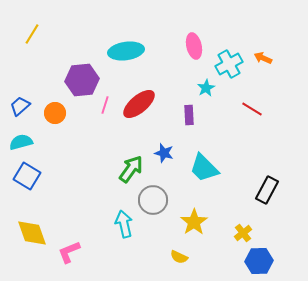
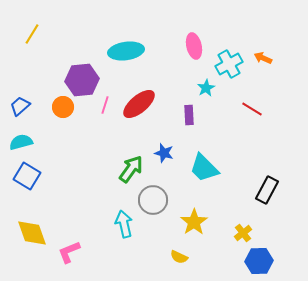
orange circle: moved 8 px right, 6 px up
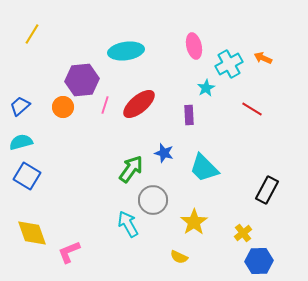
cyan arrow: moved 4 px right; rotated 16 degrees counterclockwise
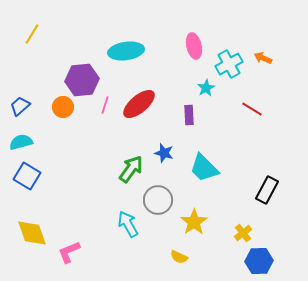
gray circle: moved 5 px right
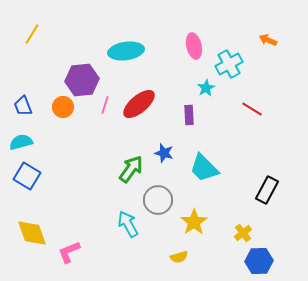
orange arrow: moved 5 px right, 18 px up
blue trapezoid: moved 3 px right; rotated 70 degrees counterclockwise
yellow semicircle: rotated 42 degrees counterclockwise
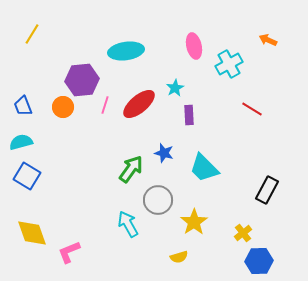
cyan star: moved 31 px left
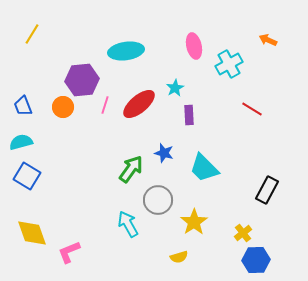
blue hexagon: moved 3 px left, 1 px up
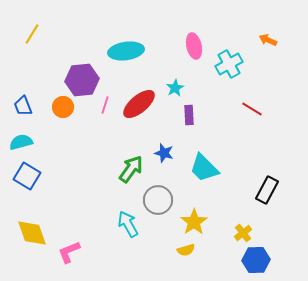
yellow semicircle: moved 7 px right, 7 px up
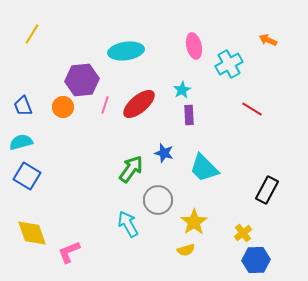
cyan star: moved 7 px right, 2 px down
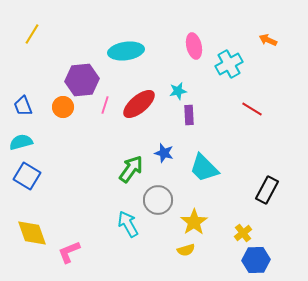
cyan star: moved 4 px left, 1 px down; rotated 18 degrees clockwise
